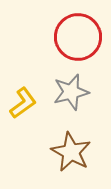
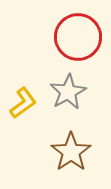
gray star: moved 3 px left; rotated 15 degrees counterclockwise
brown star: rotated 9 degrees clockwise
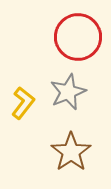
gray star: rotated 6 degrees clockwise
yellow L-shape: rotated 16 degrees counterclockwise
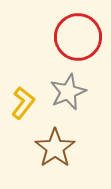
brown star: moved 16 px left, 4 px up
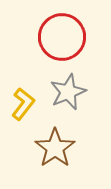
red circle: moved 16 px left
yellow L-shape: moved 1 px down
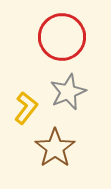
yellow L-shape: moved 3 px right, 4 px down
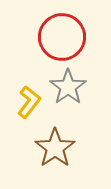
gray star: moved 5 px up; rotated 12 degrees counterclockwise
yellow L-shape: moved 3 px right, 6 px up
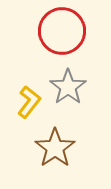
red circle: moved 6 px up
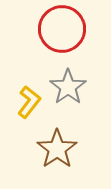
red circle: moved 2 px up
brown star: moved 2 px right, 1 px down
